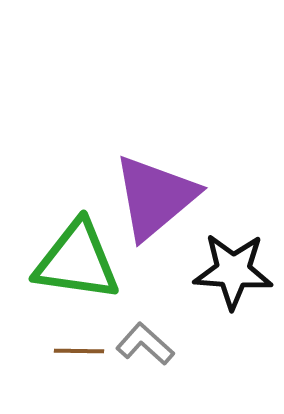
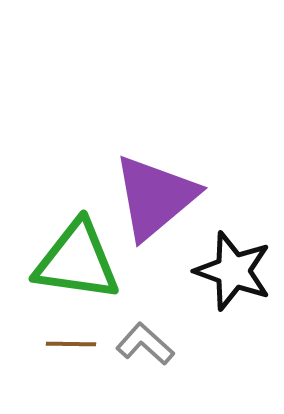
black star: rotated 16 degrees clockwise
brown line: moved 8 px left, 7 px up
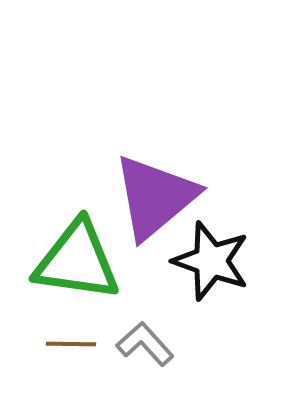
black star: moved 22 px left, 10 px up
gray L-shape: rotated 6 degrees clockwise
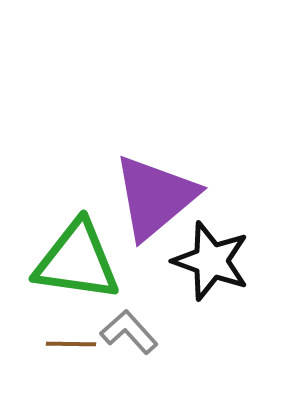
gray L-shape: moved 16 px left, 12 px up
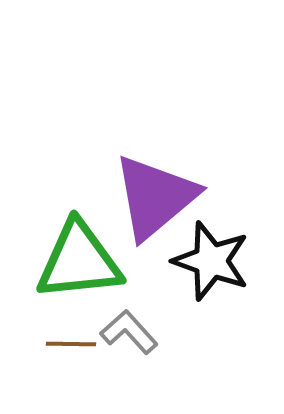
green triangle: moved 2 px right; rotated 14 degrees counterclockwise
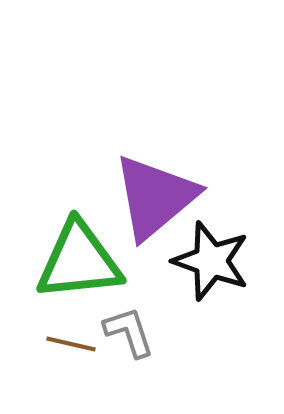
gray L-shape: rotated 24 degrees clockwise
brown line: rotated 12 degrees clockwise
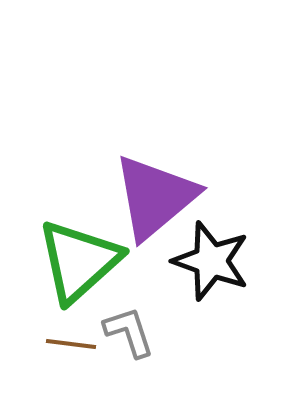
green triangle: rotated 36 degrees counterclockwise
brown line: rotated 6 degrees counterclockwise
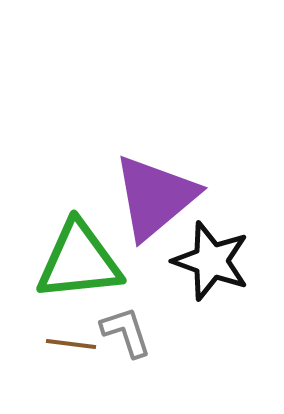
green triangle: rotated 36 degrees clockwise
gray L-shape: moved 3 px left
